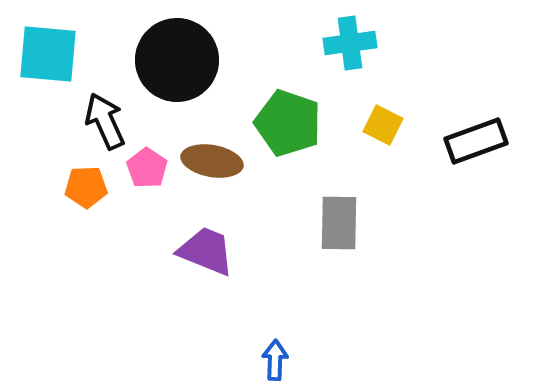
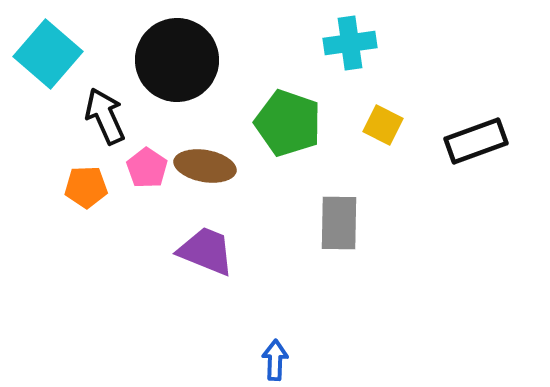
cyan square: rotated 36 degrees clockwise
black arrow: moved 5 px up
brown ellipse: moved 7 px left, 5 px down
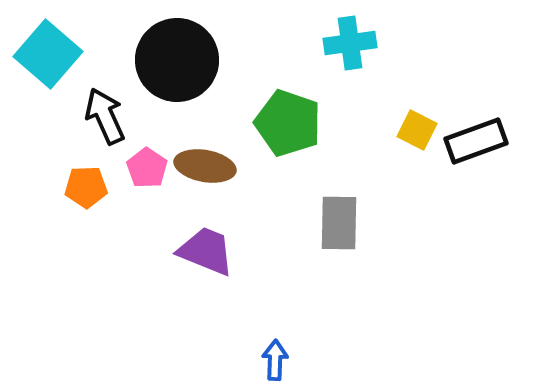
yellow square: moved 34 px right, 5 px down
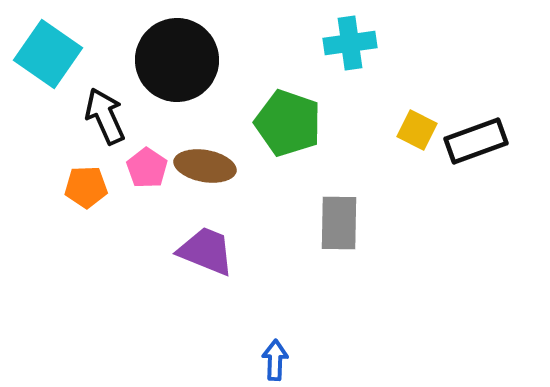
cyan square: rotated 6 degrees counterclockwise
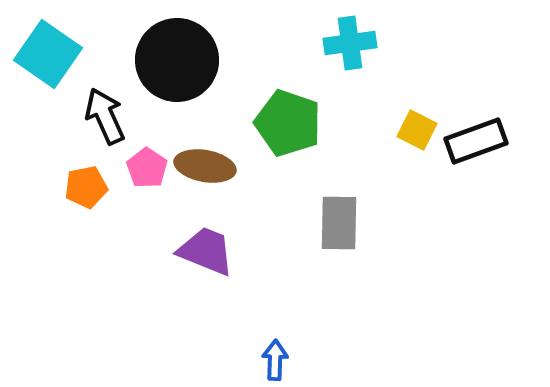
orange pentagon: rotated 9 degrees counterclockwise
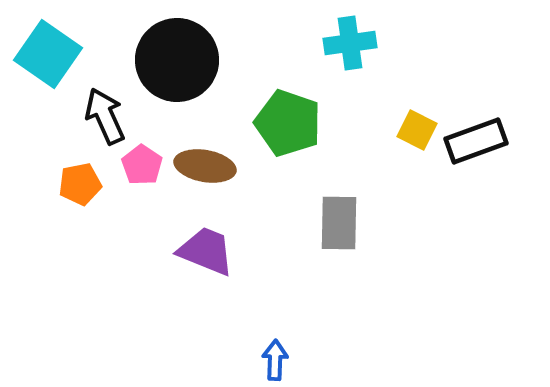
pink pentagon: moved 5 px left, 3 px up
orange pentagon: moved 6 px left, 3 px up
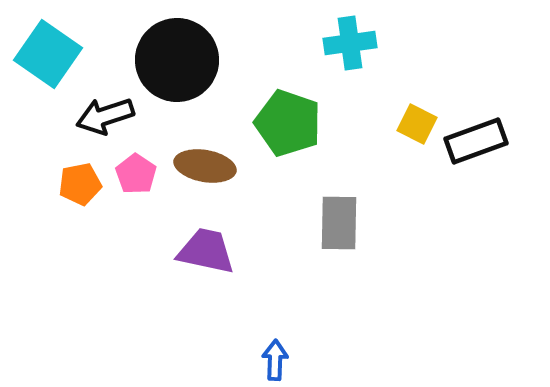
black arrow: rotated 84 degrees counterclockwise
yellow square: moved 6 px up
pink pentagon: moved 6 px left, 9 px down
purple trapezoid: rotated 10 degrees counterclockwise
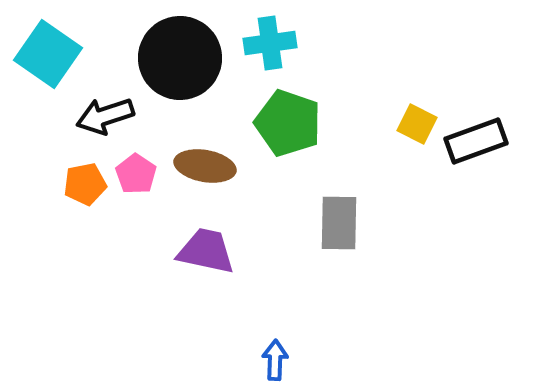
cyan cross: moved 80 px left
black circle: moved 3 px right, 2 px up
orange pentagon: moved 5 px right
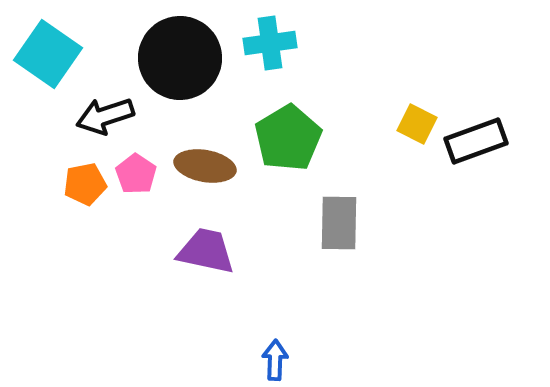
green pentagon: moved 15 px down; rotated 22 degrees clockwise
